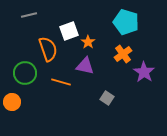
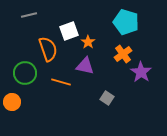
purple star: moved 3 px left
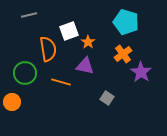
orange semicircle: rotated 10 degrees clockwise
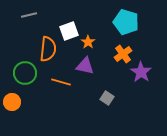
orange semicircle: rotated 15 degrees clockwise
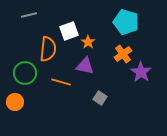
gray square: moved 7 px left
orange circle: moved 3 px right
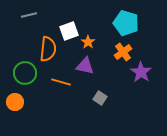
cyan pentagon: moved 1 px down
orange cross: moved 2 px up
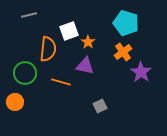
gray square: moved 8 px down; rotated 32 degrees clockwise
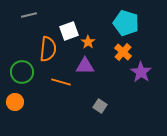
orange cross: rotated 12 degrees counterclockwise
purple triangle: rotated 12 degrees counterclockwise
green circle: moved 3 px left, 1 px up
gray square: rotated 32 degrees counterclockwise
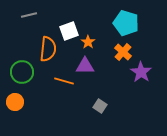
orange line: moved 3 px right, 1 px up
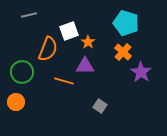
orange semicircle: rotated 15 degrees clockwise
orange circle: moved 1 px right
